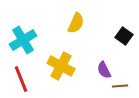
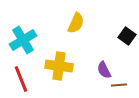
black square: moved 3 px right
yellow cross: moved 2 px left; rotated 20 degrees counterclockwise
brown line: moved 1 px left, 1 px up
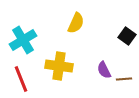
brown line: moved 5 px right, 6 px up
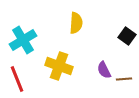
yellow semicircle: rotated 20 degrees counterclockwise
yellow cross: rotated 12 degrees clockwise
red line: moved 4 px left
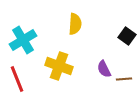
yellow semicircle: moved 1 px left, 1 px down
purple semicircle: moved 1 px up
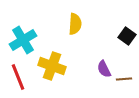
yellow cross: moved 7 px left
red line: moved 1 px right, 2 px up
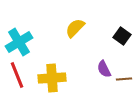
yellow semicircle: moved 4 px down; rotated 140 degrees counterclockwise
black square: moved 5 px left
cyan cross: moved 4 px left, 2 px down
yellow cross: moved 12 px down; rotated 24 degrees counterclockwise
red line: moved 1 px left, 2 px up
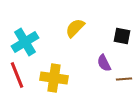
black square: rotated 24 degrees counterclockwise
cyan cross: moved 6 px right
purple semicircle: moved 6 px up
yellow cross: moved 2 px right; rotated 12 degrees clockwise
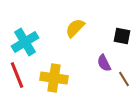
brown line: rotated 63 degrees clockwise
